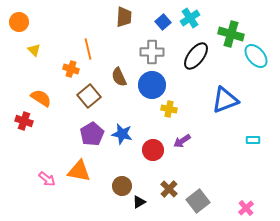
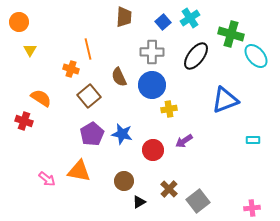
yellow triangle: moved 4 px left; rotated 16 degrees clockwise
yellow cross: rotated 21 degrees counterclockwise
purple arrow: moved 2 px right
brown circle: moved 2 px right, 5 px up
pink cross: moved 6 px right; rotated 35 degrees clockwise
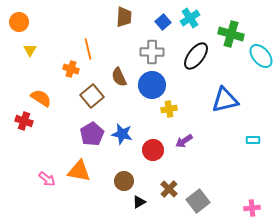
cyan ellipse: moved 5 px right
brown square: moved 3 px right
blue triangle: rotated 8 degrees clockwise
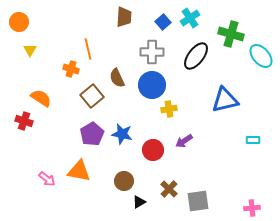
brown semicircle: moved 2 px left, 1 px down
gray square: rotated 30 degrees clockwise
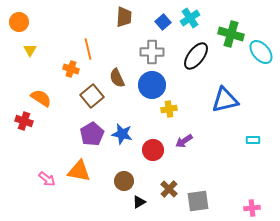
cyan ellipse: moved 4 px up
